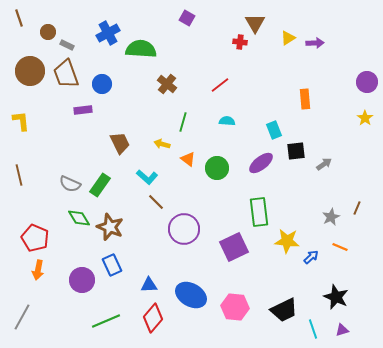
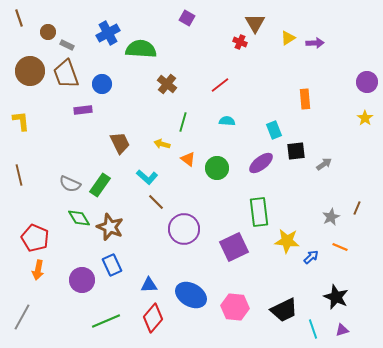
red cross at (240, 42): rotated 16 degrees clockwise
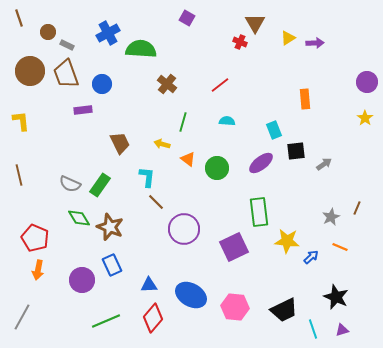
cyan L-shape at (147, 177): rotated 125 degrees counterclockwise
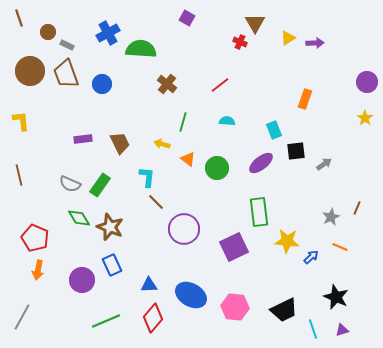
orange rectangle at (305, 99): rotated 24 degrees clockwise
purple rectangle at (83, 110): moved 29 px down
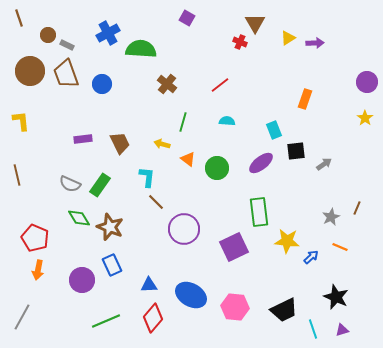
brown circle at (48, 32): moved 3 px down
brown line at (19, 175): moved 2 px left
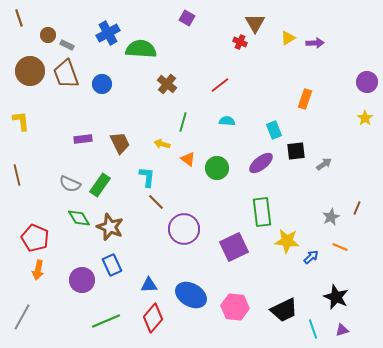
green rectangle at (259, 212): moved 3 px right
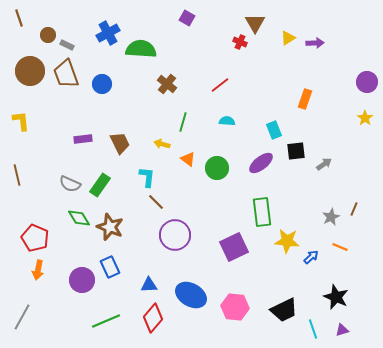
brown line at (357, 208): moved 3 px left, 1 px down
purple circle at (184, 229): moved 9 px left, 6 px down
blue rectangle at (112, 265): moved 2 px left, 2 px down
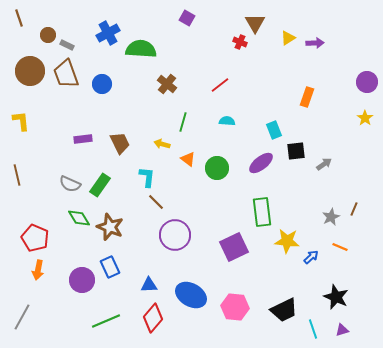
orange rectangle at (305, 99): moved 2 px right, 2 px up
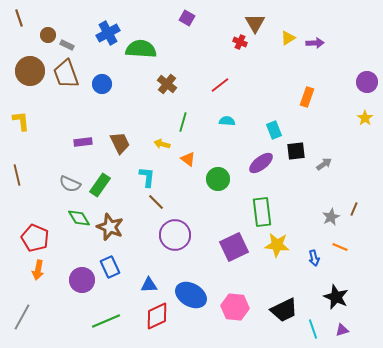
purple rectangle at (83, 139): moved 3 px down
green circle at (217, 168): moved 1 px right, 11 px down
yellow star at (287, 241): moved 10 px left, 4 px down
blue arrow at (311, 257): moved 3 px right, 1 px down; rotated 119 degrees clockwise
red diamond at (153, 318): moved 4 px right, 2 px up; rotated 24 degrees clockwise
